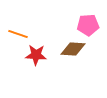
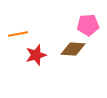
orange line: rotated 30 degrees counterclockwise
red star: rotated 20 degrees counterclockwise
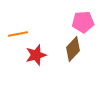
pink pentagon: moved 5 px left, 3 px up
brown diamond: rotated 50 degrees counterclockwise
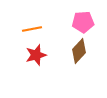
orange line: moved 14 px right, 5 px up
brown diamond: moved 6 px right, 2 px down
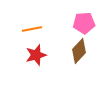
pink pentagon: moved 1 px right, 1 px down
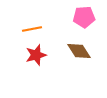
pink pentagon: moved 6 px up
brown diamond: rotated 75 degrees counterclockwise
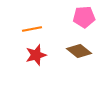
brown diamond: rotated 20 degrees counterclockwise
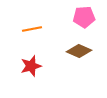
brown diamond: rotated 15 degrees counterclockwise
red star: moved 5 px left, 11 px down
